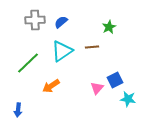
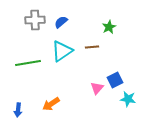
green line: rotated 35 degrees clockwise
orange arrow: moved 18 px down
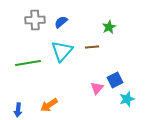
cyan triangle: rotated 15 degrees counterclockwise
cyan star: moved 1 px left; rotated 28 degrees counterclockwise
orange arrow: moved 2 px left, 1 px down
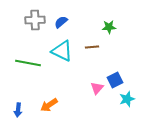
green star: rotated 24 degrees clockwise
cyan triangle: rotated 45 degrees counterclockwise
green line: rotated 20 degrees clockwise
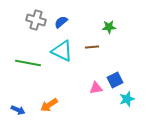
gray cross: moved 1 px right; rotated 18 degrees clockwise
pink triangle: moved 1 px left; rotated 40 degrees clockwise
blue arrow: rotated 72 degrees counterclockwise
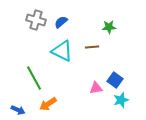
green line: moved 6 px right, 15 px down; rotated 50 degrees clockwise
blue square: rotated 28 degrees counterclockwise
cyan star: moved 6 px left, 1 px down
orange arrow: moved 1 px left, 1 px up
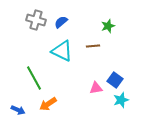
green star: moved 1 px left, 1 px up; rotated 16 degrees counterclockwise
brown line: moved 1 px right, 1 px up
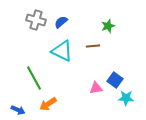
cyan star: moved 5 px right, 2 px up; rotated 21 degrees clockwise
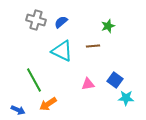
green line: moved 2 px down
pink triangle: moved 8 px left, 4 px up
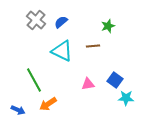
gray cross: rotated 24 degrees clockwise
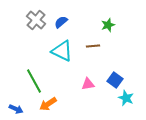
green star: moved 1 px up
green line: moved 1 px down
cyan star: rotated 21 degrees clockwise
blue arrow: moved 2 px left, 1 px up
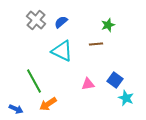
brown line: moved 3 px right, 2 px up
